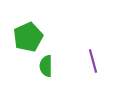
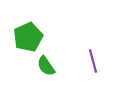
green semicircle: rotated 35 degrees counterclockwise
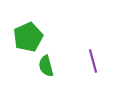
green semicircle: rotated 20 degrees clockwise
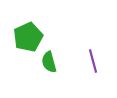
green semicircle: moved 3 px right, 4 px up
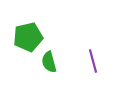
green pentagon: rotated 12 degrees clockwise
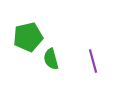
green semicircle: moved 2 px right, 3 px up
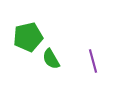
green semicircle: rotated 15 degrees counterclockwise
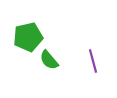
green semicircle: moved 2 px left, 1 px down; rotated 10 degrees counterclockwise
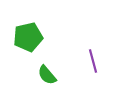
green semicircle: moved 2 px left, 15 px down
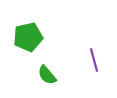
purple line: moved 1 px right, 1 px up
